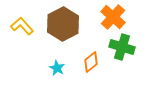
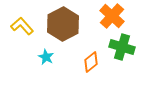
orange cross: moved 1 px left, 1 px up
cyan star: moved 11 px left, 11 px up
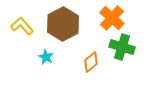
orange cross: moved 2 px down
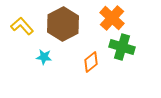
cyan star: moved 2 px left; rotated 21 degrees counterclockwise
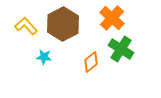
yellow L-shape: moved 4 px right
green cross: moved 1 px left, 2 px down; rotated 15 degrees clockwise
